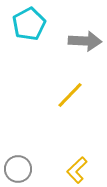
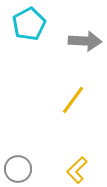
yellow line: moved 3 px right, 5 px down; rotated 8 degrees counterclockwise
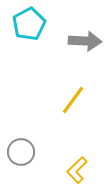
gray circle: moved 3 px right, 17 px up
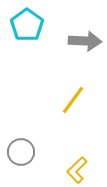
cyan pentagon: moved 2 px left, 1 px down; rotated 8 degrees counterclockwise
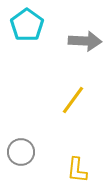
yellow L-shape: rotated 40 degrees counterclockwise
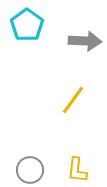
gray circle: moved 9 px right, 18 px down
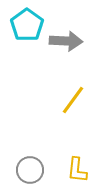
gray arrow: moved 19 px left
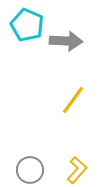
cyan pentagon: rotated 12 degrees counterclockwise
yellow L-shape: rotated 144 degrees counterclockwise
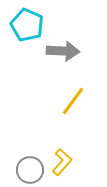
gray arrow: moved 3 px left, 10 px down
yellow line: moved 1 px down
yellow L-shape: moved 15 px left, 8 px up
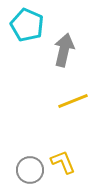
gray arrow: moved 1 px right, 1 px up; rotated 80 degrees counterclockwise
yellow line: rotated 32 degrees clockwise
yellow L-shape: moved 1 px right; rotated 64 degrees counterclockwise
